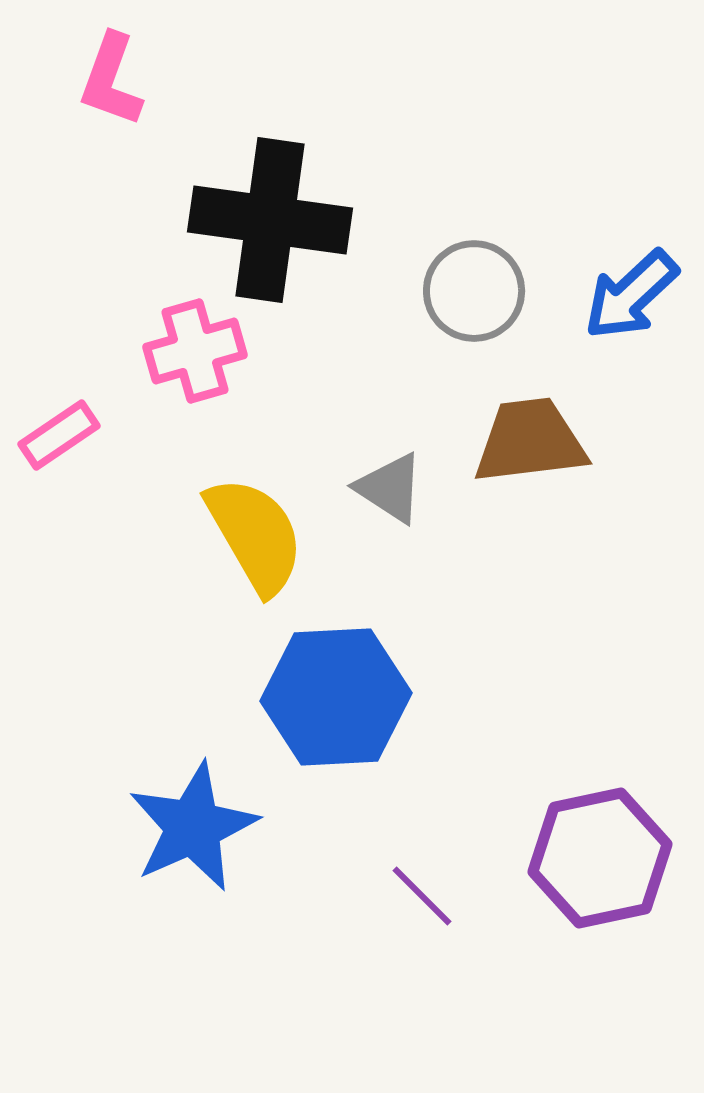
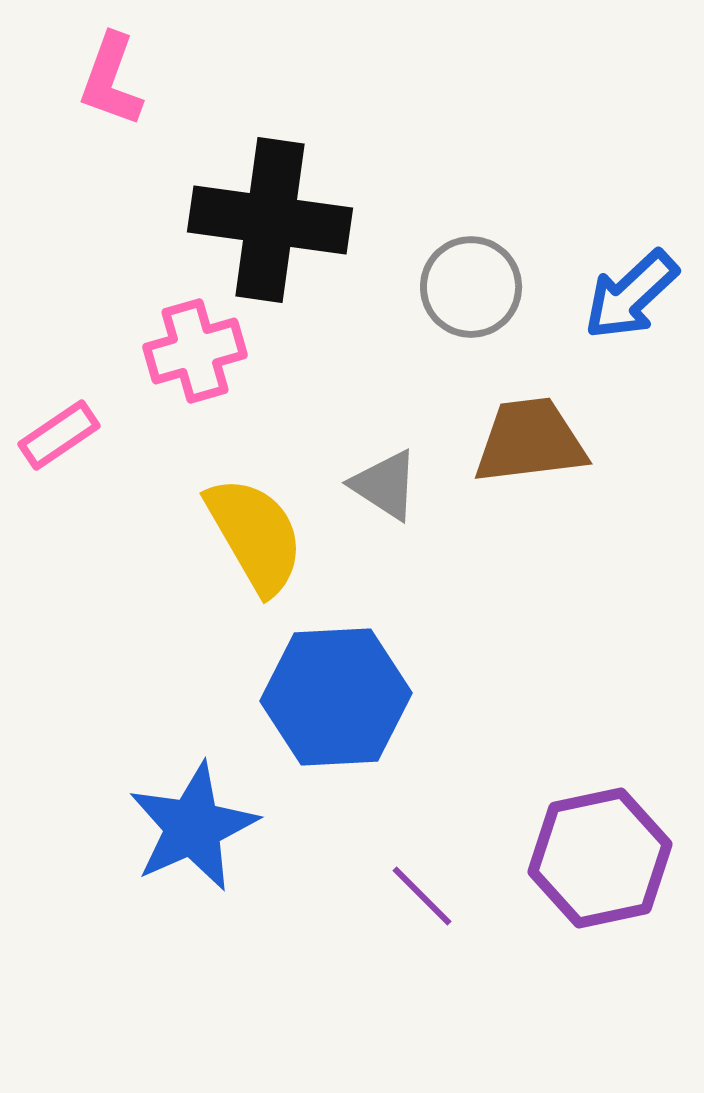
gray circle: moved 3 px left, 4 px up
gray triangle: moved 5 px left, 3 px up
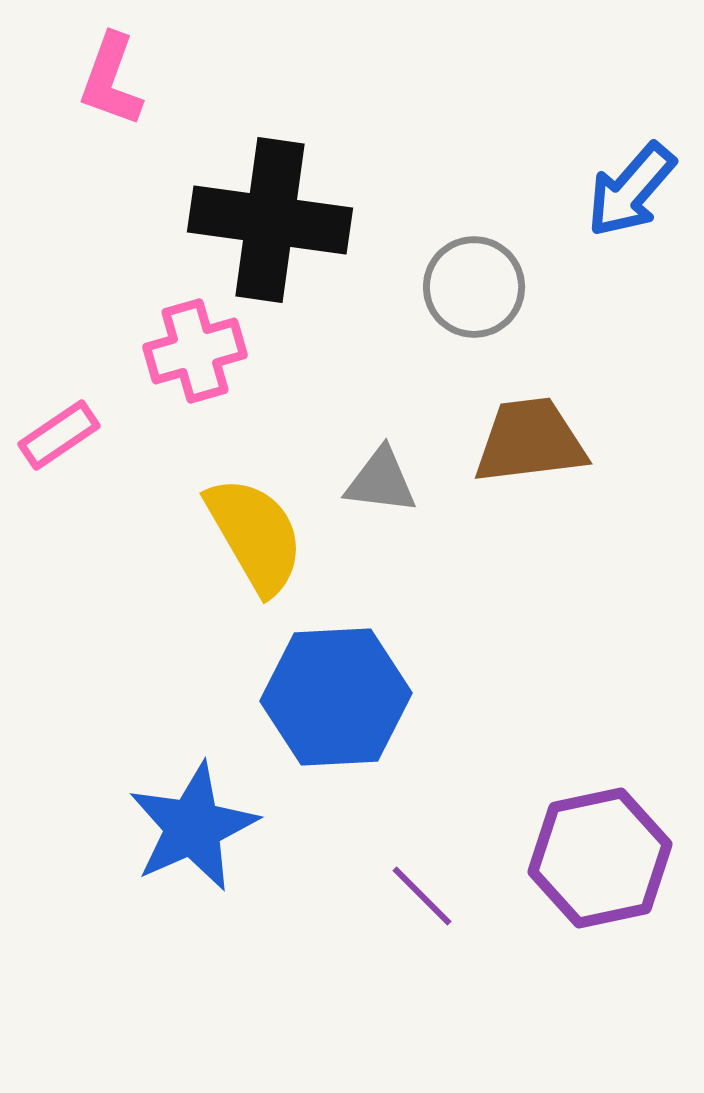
gray circle: moved 3 px right
blue arrow: moved 105 px up; rotated 6 degrees counterclockwise
gray triangle: moved 4 px left, 4 px up; rotated 26 degrees counterclockwise
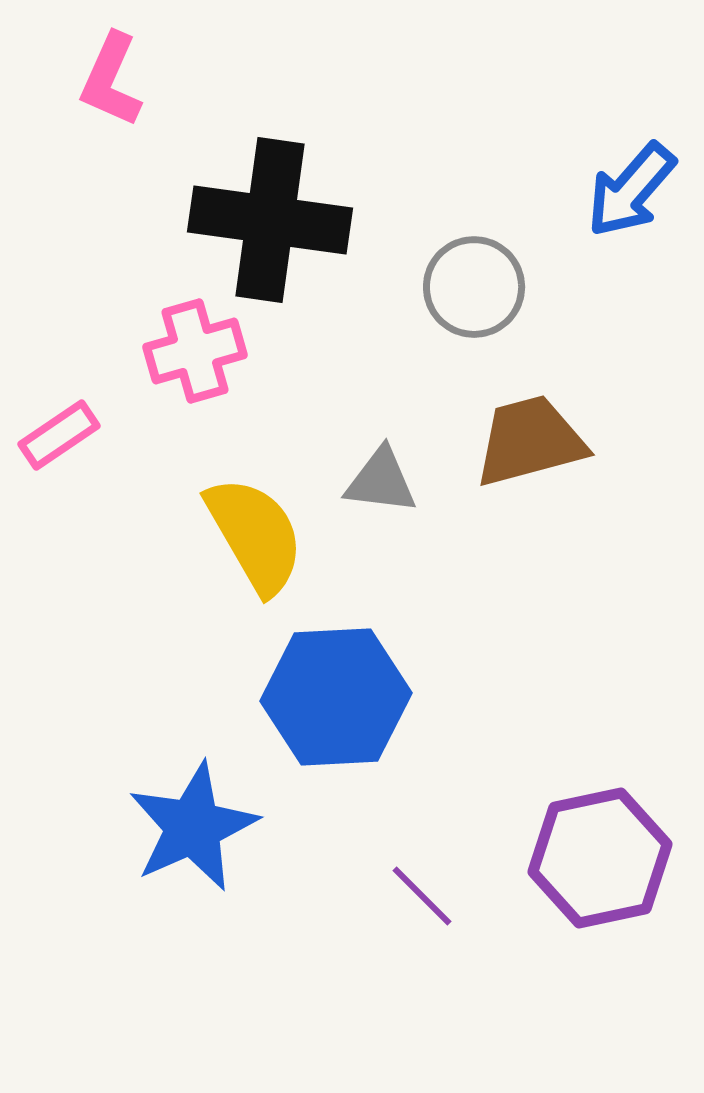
pink L-shape: rotated 4 degrees clockwise
brown trapezoid: rotated 8 degrees counterclockwise
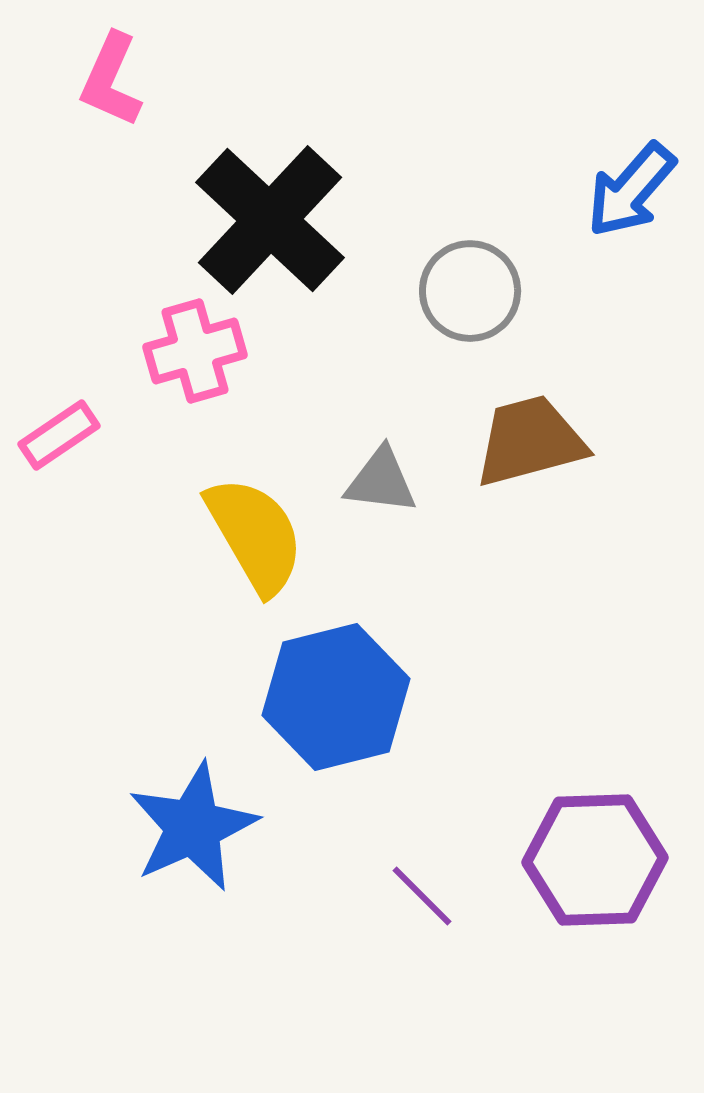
black cross: rotated 35 degrees clockwise
gray circle: moved 4 px left, 4 px down
blue hexagon: rotated 11 degrees counterclockwise
purple hexagon: moved 5 px left, 2 px down; rotated 10 degrees clockwise
